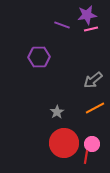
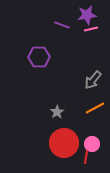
gray arrow: rotated 12 degrees counterclockwise
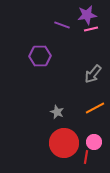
purple hexagon: moved 1 px right, 1 px up
gray arrow: moved 6 px up
gray star: rotated 16 degrees counterclockwise
pink circle: moved 2 px right, 2 px up
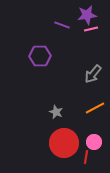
gray star: moved 1 px left
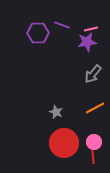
purple star: moved 27 px down
purple hexagon: moved 2 px left, 23 px up
red line: moved 7 px right; rotated 16 degrees counterclockwise
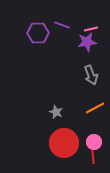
gray arrow: moved 2 px left, 1 px down; rotated 60 degrees counterclockwise
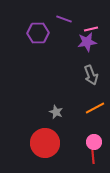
purple line: moved 2 px right, 6 px up
red circle: moved 19 px left
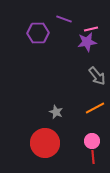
gray arrow: moved 6 px right, 1 px down; rotated 18 degrees counterclockwise
pink circle: moved 2 px left, 1 px up
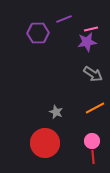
purple line: rotated 42 degrees counterclockwise
gray arrow: moved 4 px left, 2 px up; rotated 18 degrees counterclockwise
